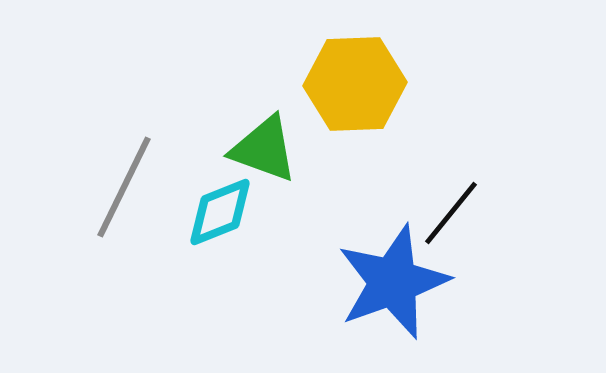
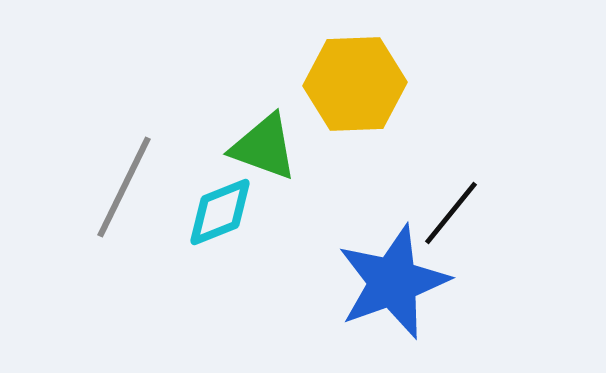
green triangle: moved 2 px up
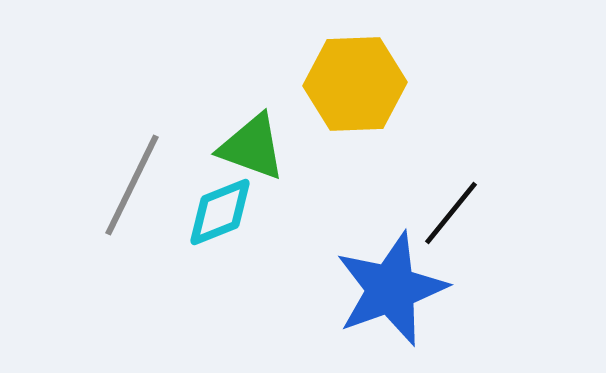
green triangle: moved 12 px left
gray line: moved 8 px right, 2 px up
blue star: moved 2 px left, 7 px down
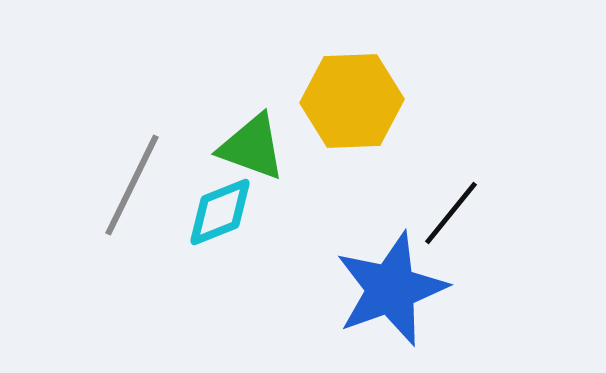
yellow hexagon: moved 3 px left, 17 px down
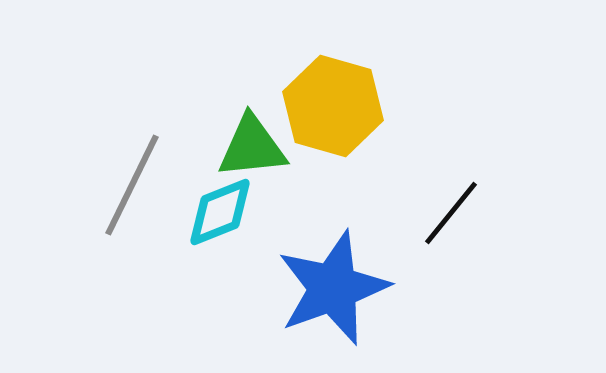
yellow hexagon: moved 19 px left, 5 px down; rotated 18 degrees clockwise
green triangle: rotated 26 degrees counterclockwise
blue star: moved 58 px left, 1 px up
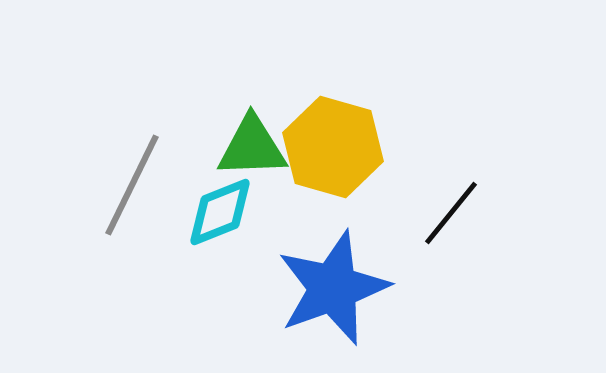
yellow hexagon: moved 41 px down
green triangle: rotated 4 degrees clockwise
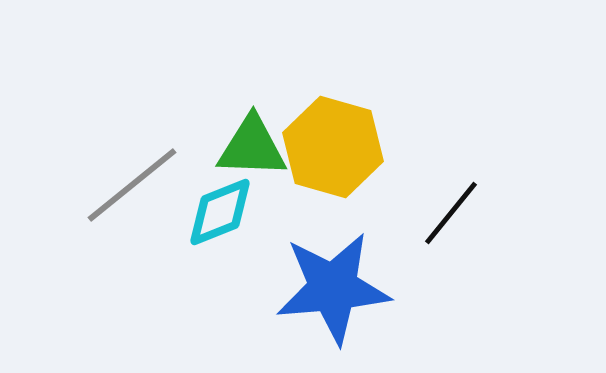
green triangle: rotated 4 degrees clockwise
gray line: rotated 25 degrees clockwise
blue star: rotated 15 degrees clockwise
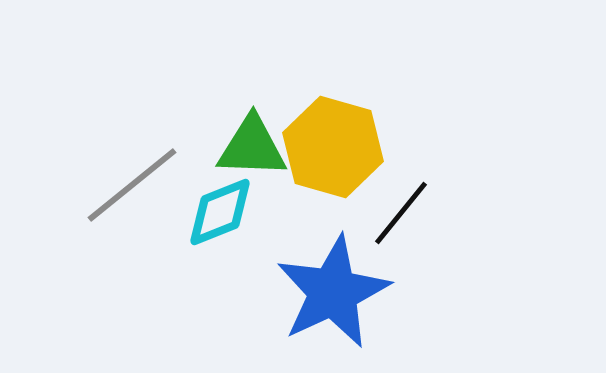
black line: moved 50 px left
blue star: moved 4 px down; rotated 20 degrees counterclockwise
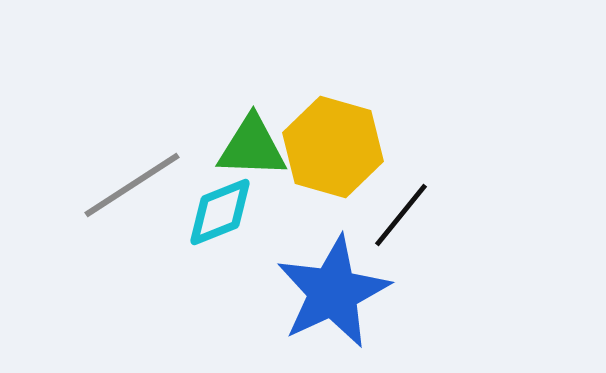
gray line: rotated 6 degrees clockwise
black line: moved 2 px down
